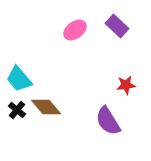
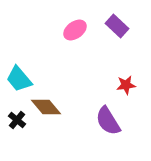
black cross: moved 10 px down
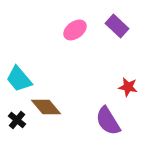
red star: moved 2 px right, 2 px down; rotated 18 degrees clockwise
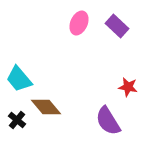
pink ellipse: moved 4 px right, 7 px up; rotated 30 degrees counterclockwise
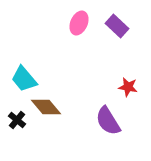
cyan trapezoid: moved 5 px right
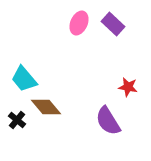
purple rectangle: moved 4 px left, 2 px up
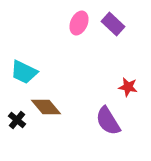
cyan trapezoid: moved 7 px up; rotated 24 degrees counterclockwise
